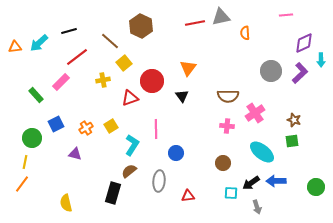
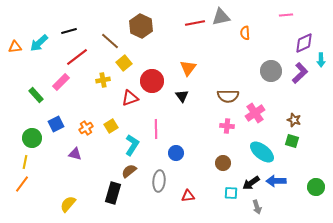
green square at (292, 141): rotated 24 degrees clockwise
yellow semicircle at (66, 203): moved 2 px right, 1 px down; rotated 54 degrees clockwise
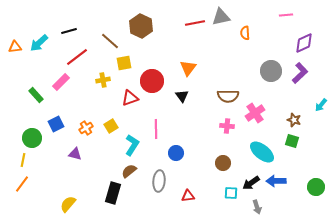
cyan arrow at (321, 60): moved 45 px down; rotated 40 degrees clockwise
yellow square at (124, 63): rotated 28 degrees clockwise
yellow line at (25, 162): moved 2 px left, 2 px up
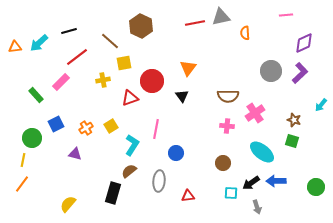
pink line at (156, 129): rotated 12 degrees clockwise
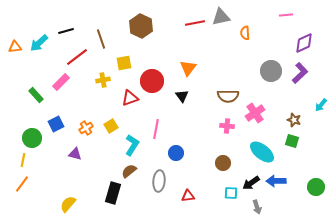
black line at (69, 31): moved 3 px left
brown line at (110, 41): moved 9 px left, 2 px up; rotated 30 degrees clockwise
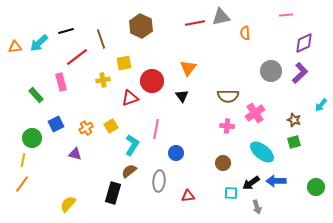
pink rectangle at (61, 82): rotated 60 degrees counterclockwise
green square at (292, 141): moved 2 px right, 1 px down; rotated 32 degrees counterclockwise
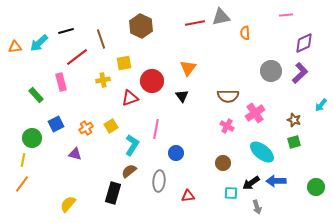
pink cross at (227, 126): rotated 24 degrees clockwise
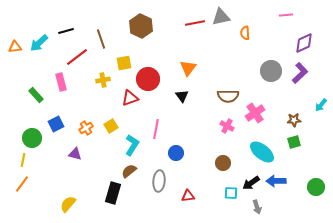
red circle at (152, 81): moved 4 px left, 2 px up
brown star at (294, 120): rotated 24 degrees counterclockwise
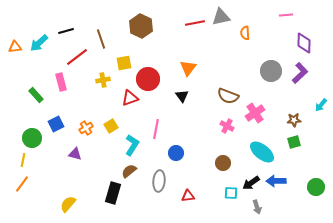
purple diamond at (304, 43): rotated 65 degrees counterclockwise
brown semicircle at (228, 96): rotated 20 degrees clockwise
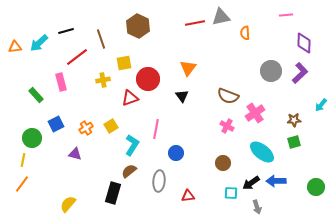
brown hexagon at (141, 26): moved 3 px left
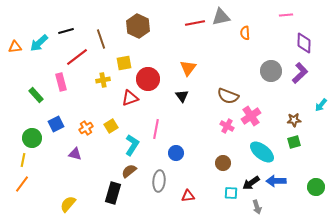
pink cross at (255, 113): moved 4 px left, 3 px down
